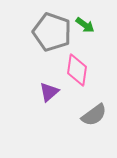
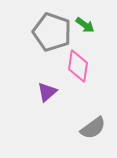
pink diamond: moved 1 px right, 4 px up
purple triangle: moved 2 px left
gray semicircle: moved 1 px left, 13 px down
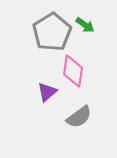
gray pentagon: rotated 21 degrees clockwise
pink diamond: moved 5 px left, 5 px down
gray semicircle: moved 14 px left, 11 px up
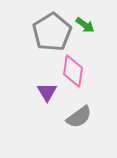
purple triangle: rotated 20 degrees counterclockwise
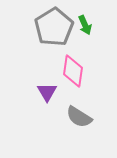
green arrow: rotated 30 degrees clockwise
gray pentagon: moved 2 px right, 5 px up
gray semicircle: rotated 68 degrees clockwise
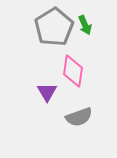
gray semicircle: rotated 52 degrees counterclockwise
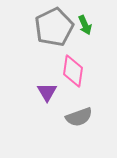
gray pentagon: rotated 6 degrees clockwise
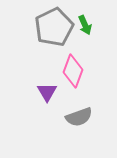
pink diamond: rotated 12 degrees clockwise
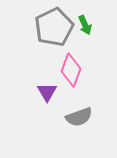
pink diamond: moved 2 px left, 1 px up
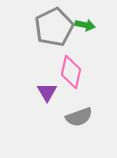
green arrow: rotated 54 degrees counterclockwise
pink diamond: moved 2 px down; rotated 8 degrees counterclockwise
